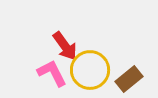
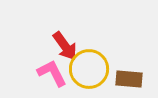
yellow circle: moved 1 px left, 1 px up
brown rectangle: rotated 44 degrees clockwise
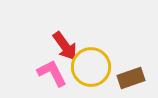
yellow circle: moved 2 px right, 2 px up
brown rectangle: moved 2 px right, 1 px up; rotated 24 degrees counterclockwise
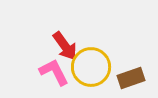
pink L-shape: moved 2 px right, 1 px up
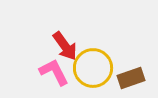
yellow circle: moved 2 px right, 1 px down
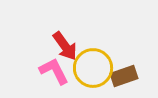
pink L-shape: moved 1 px up
brown rectangle: moved 7 px left, 2 px up
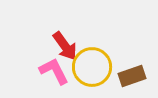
yellow circle: moved 1 px left, 1 px up
brown rectangle: moved 8 px right
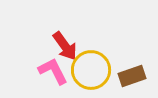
yellow circle: moved 1 px left, 3 px down
pink L-shape: moved 1 px left
